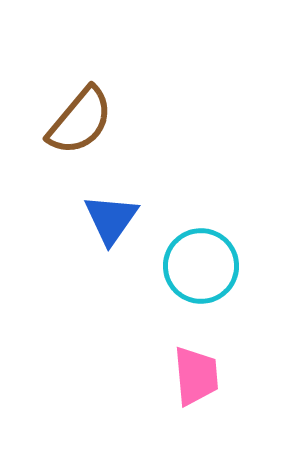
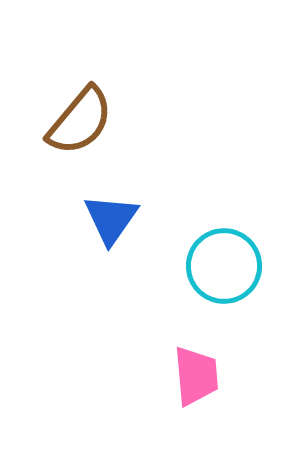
cyan circle: moved 23 px right
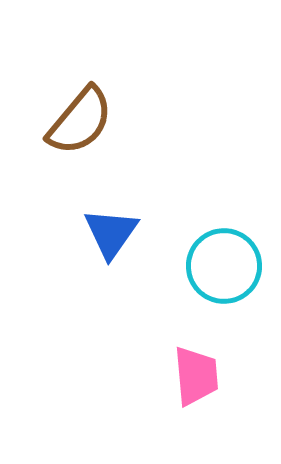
blue triangle: moved 14 px down
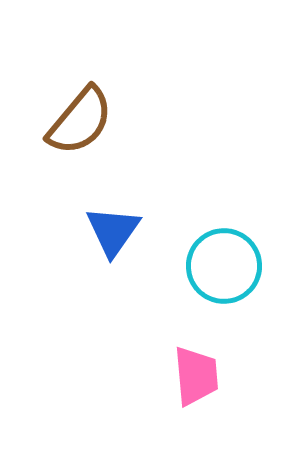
blue triangle: moved 2 px right, 2 px up
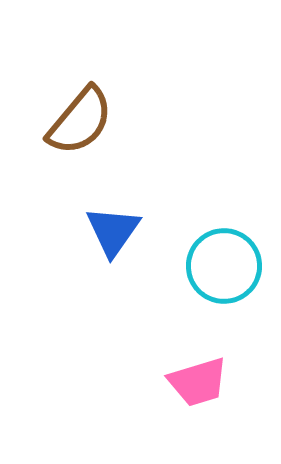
pink trapezoid: moved 2 px right, 6 px down; rotated 78 degrees clockwise
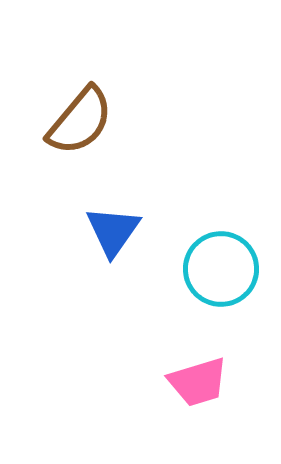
cyan circle: moved 3 px left, 3 px down
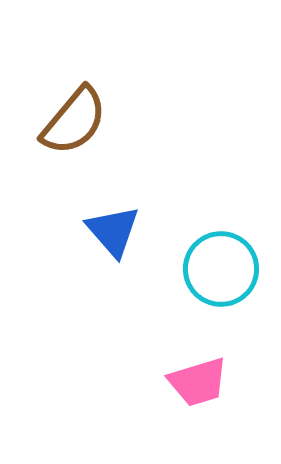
brown semicircle: moved 6 px left
blue triangle: rotated 16 degrees counterclockwise
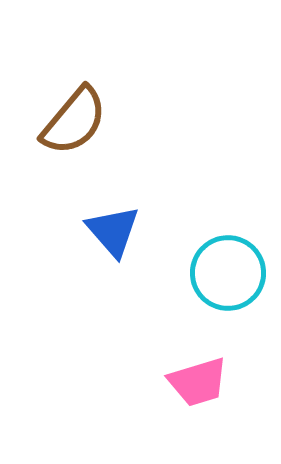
cyan circle: moved 7 px right, 4 px down
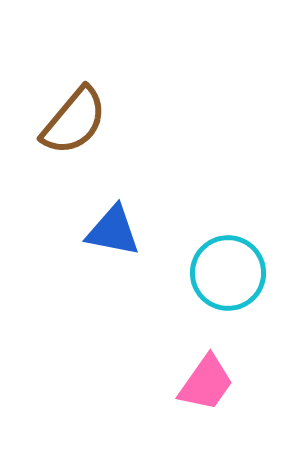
blue triangle: rotated 38 degrees counterclockwise
pink trapezoid: moved 8 px right, 1 px down; rotated 38 degrees counterclockwise
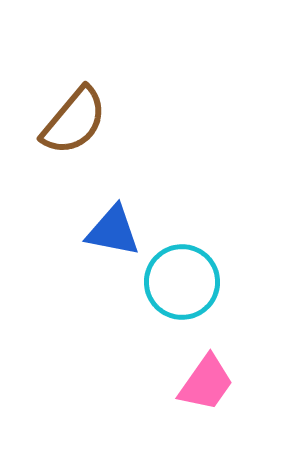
cyan circle: moved 46 px left, 9 px down
